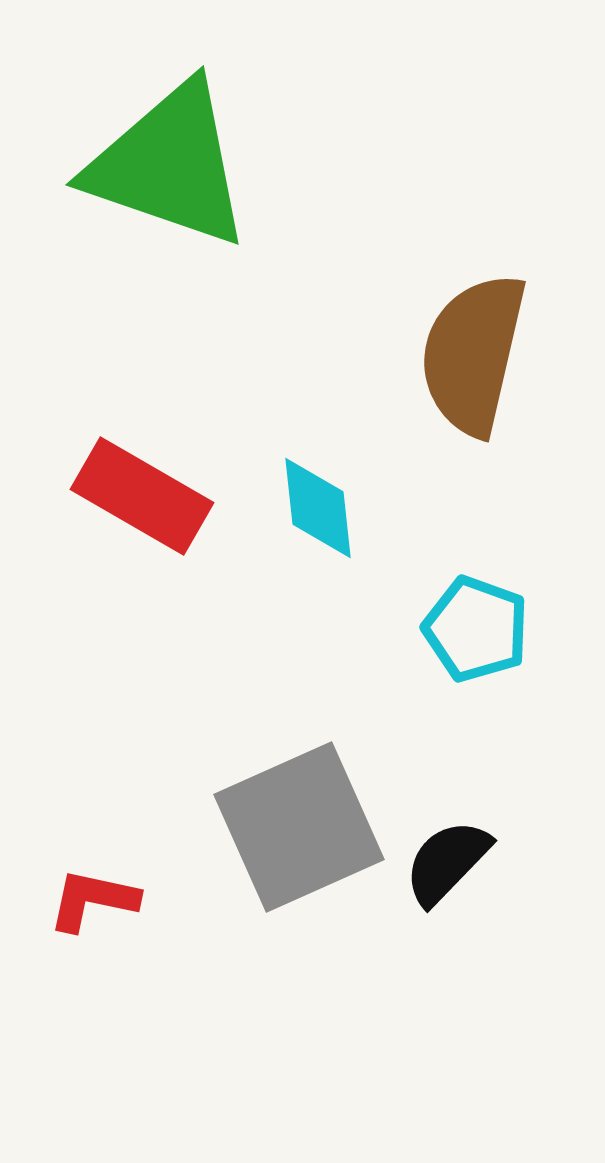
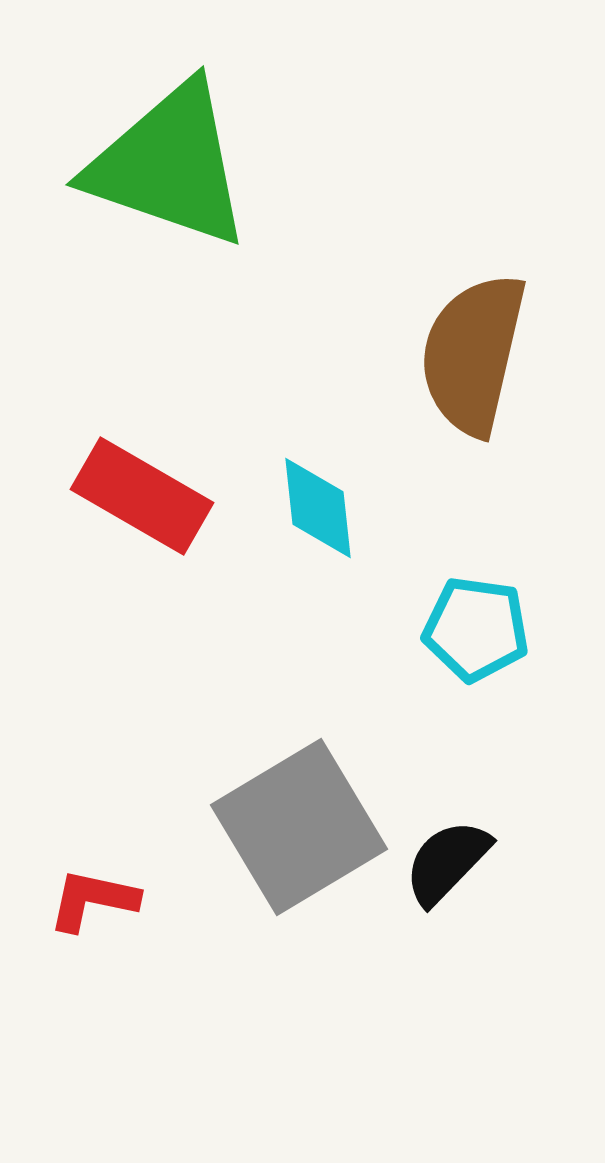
cyan pentagon: rotated 12 degrees counterclockwise
gray square: rotated 7 degrees counterclockwise
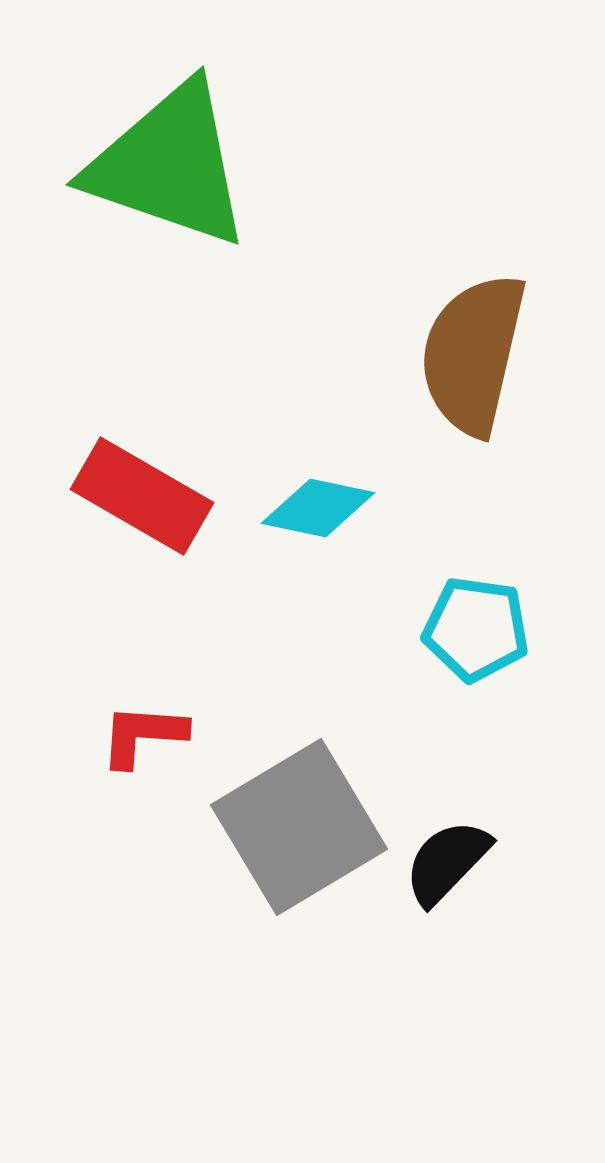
cyan diamond: rotated 72 degrees counterclockwise
red L-shape: moved 50 px right, 165 px up; rotated 8 degrees counterclockwise
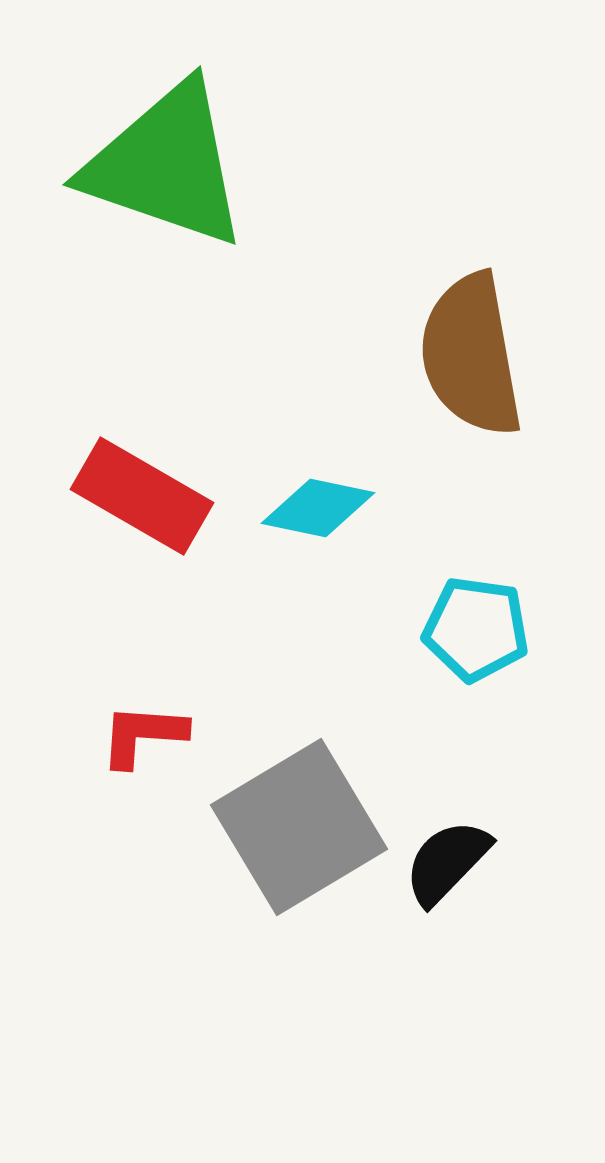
green triangle: moved 3 px left
brown semicircle: moved 2 px left, 1 px down; rotated 23 degrees counterclockwise
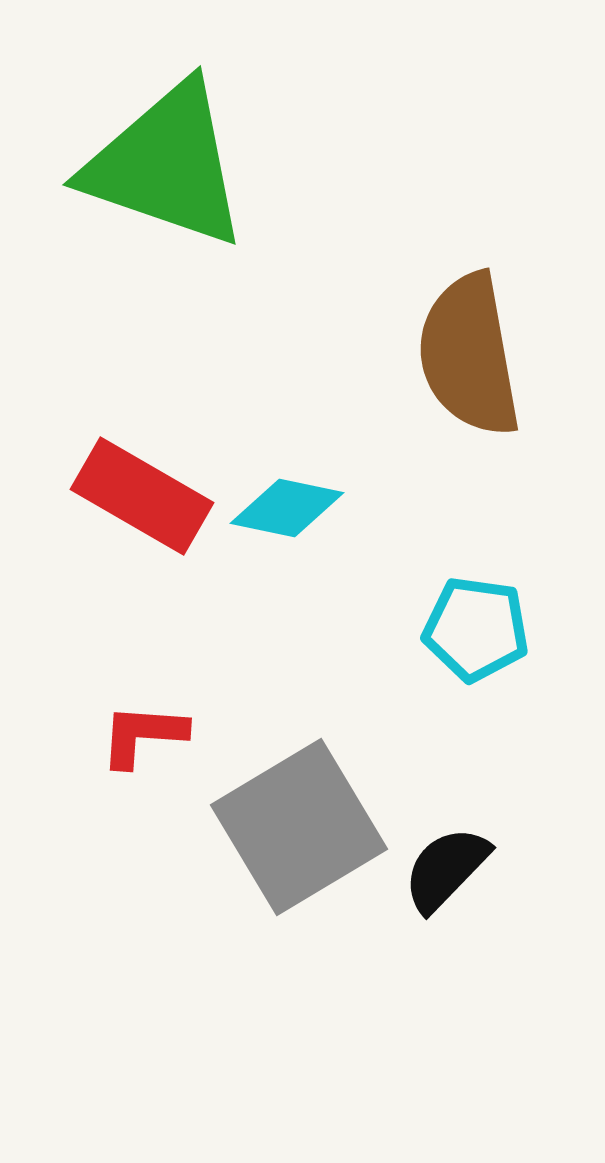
brown semicircle: moved 2 px left
cyan diamond: moved 31 px left
black semicircle: moved 1 px left, 7 px down
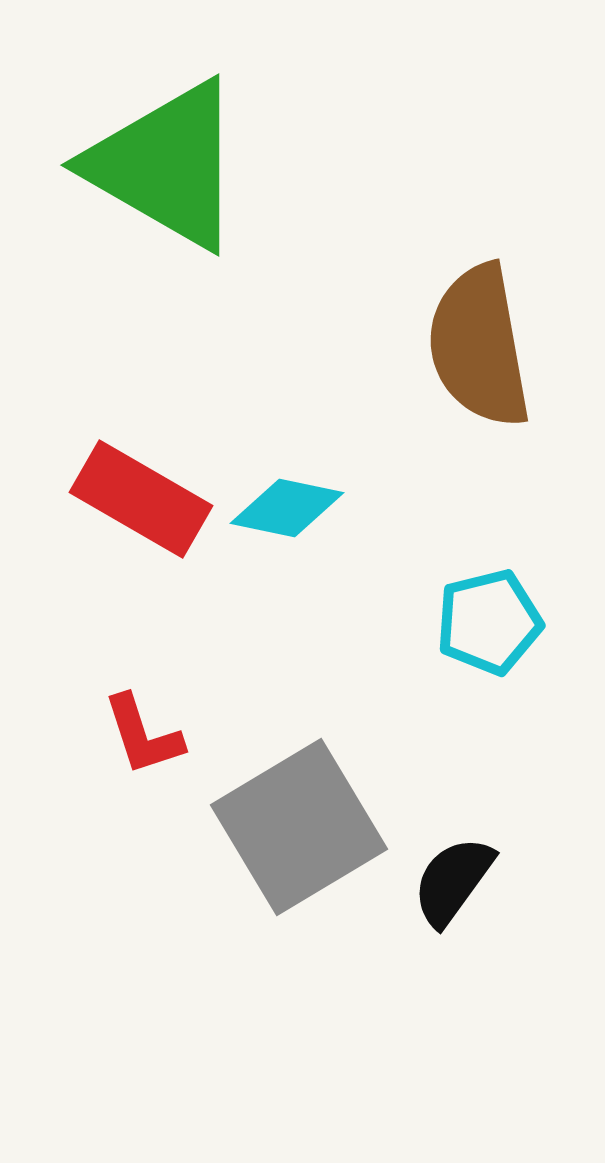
green triangle: rotated 11 degrees clockwise
brown semicircle: moved 10 px right, 9 px up
red rectangle: moved 1 px left, 3 px down
cyan pentagon: moved 13 px right, 7 px up; rotated 22 degrees counterclockwise
red L-shape: rotated 112 degrees counterclockwise
black semicircle: moved 7 px right, 12 px down; rotated 8 degrees counterclockwise
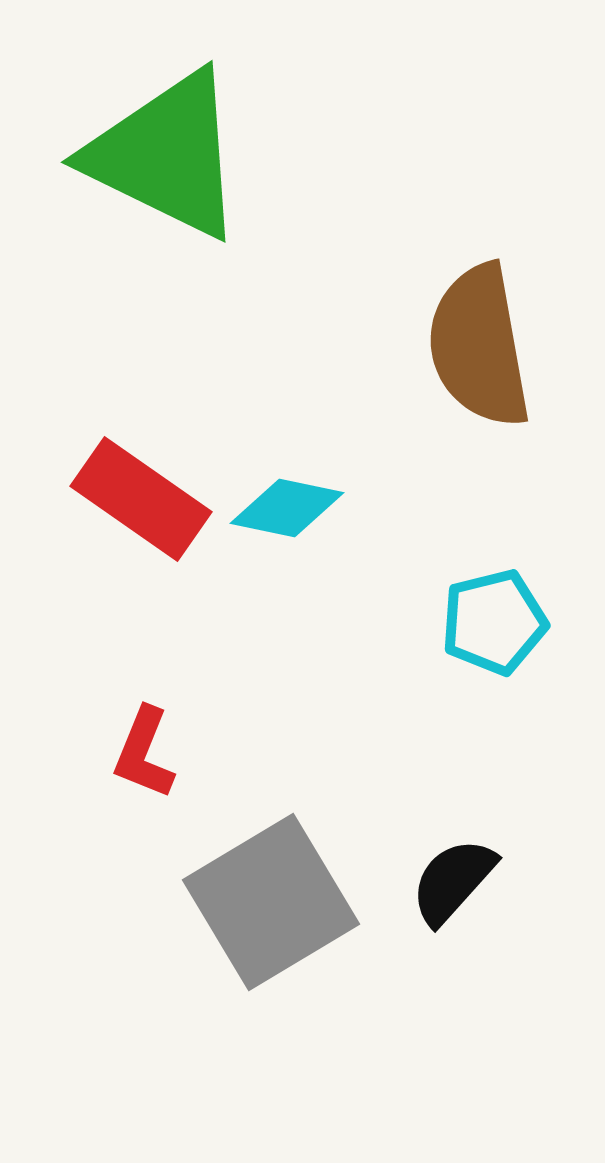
green triangle: moved 10 px up; rotated 4 degrees counterclockwise
red rectangle: rotated 5 degrees clockwise
cyan pentagon: moved 5 px right
red L-shape: moved 1 px right, 18 px down; rotated 40 degrees clockwise
gray square: moved 28 px left, 75 px down
black semicircle: rotated 6 degrees clockwise
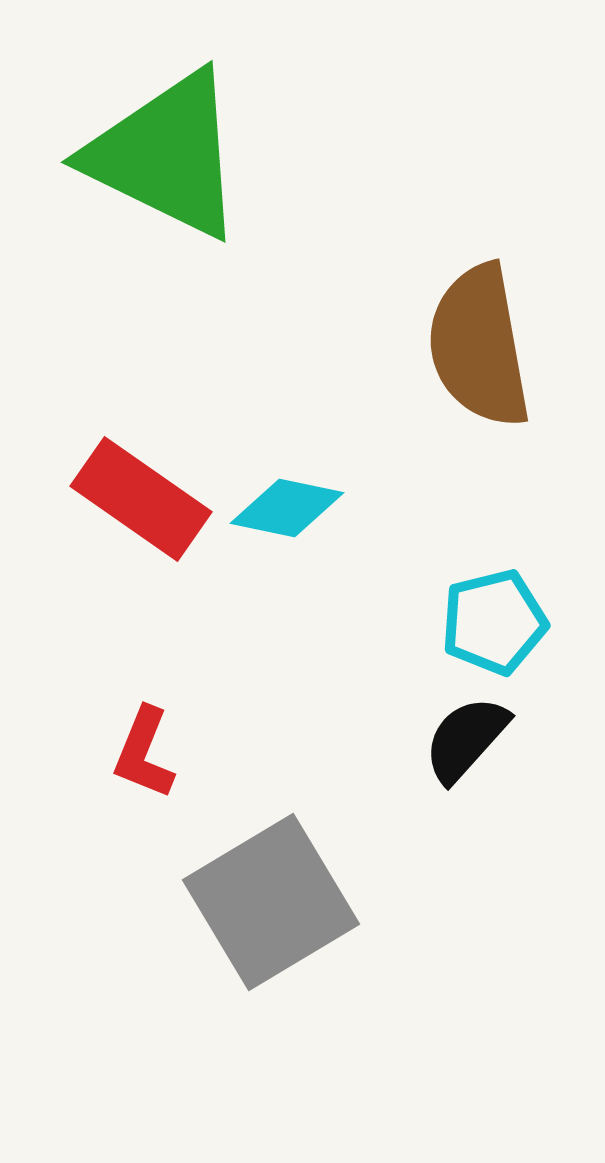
black semicircle: moved 13 px right, 142 px up
